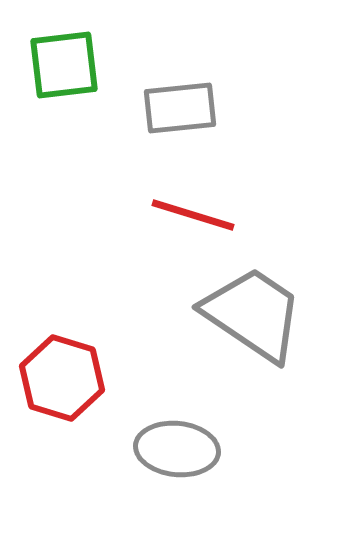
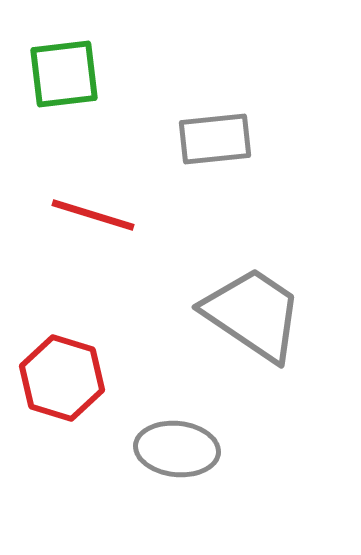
green square: moved 9 px down
gray rectangle: moved 35 px right, 31 px down
red line: moved 100 px left
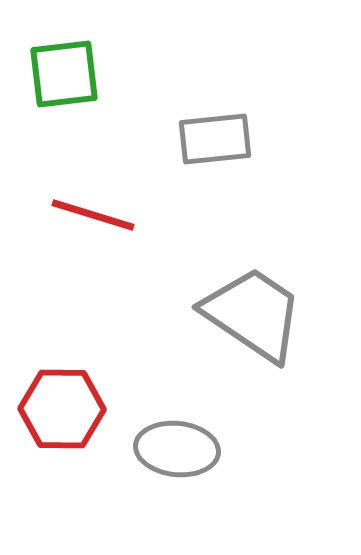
red hexagon: moved 31 px down; rotated 16 degrees counterclockwise
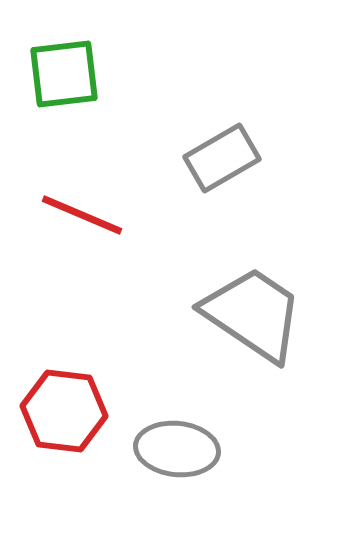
gray rectangle: moved 7 px right, 19 px down; rotated 24 degrees counterclockwise
red line: moved 11 px left; rotated 6 degrees clockwise
red hexagon: moved 2 px right, 2 px down; rotated 6 degrees clockwise
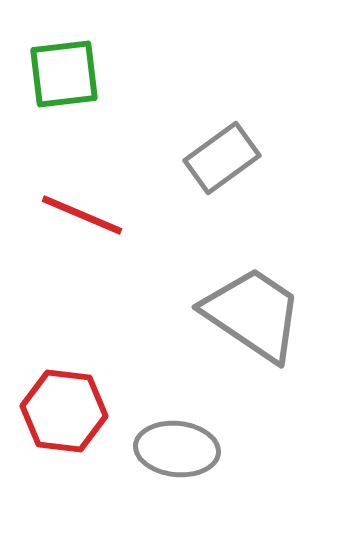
gray rectangle: rotated 6 degrees counterclockwise
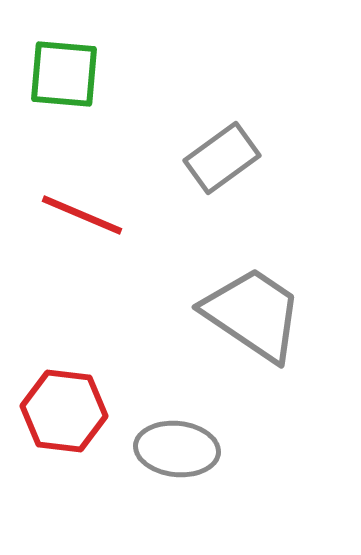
green square: rotated 12 degrees clockwise
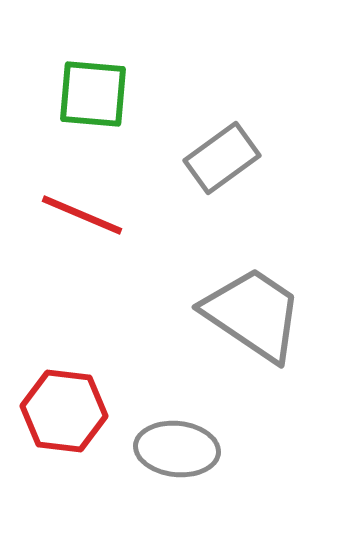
green square: moved 29 px right, 20 px down
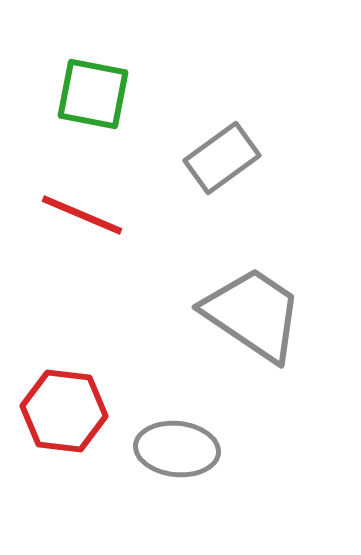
green square: rotated 6 degrees clockwise
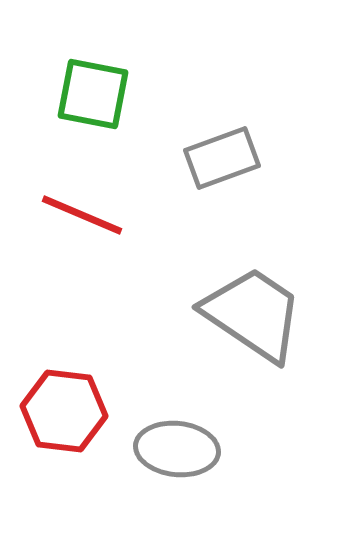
gray rectangle: rotated 16 degrees clockwise
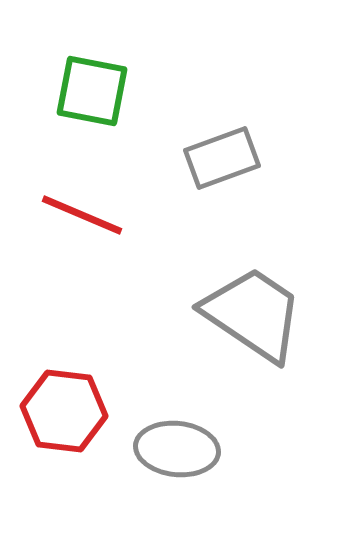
green square: moved 1 px left, 3 px up
